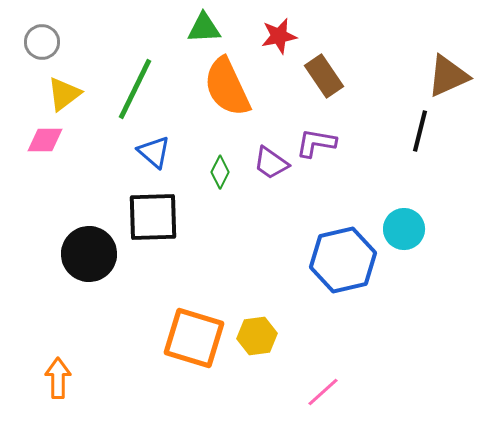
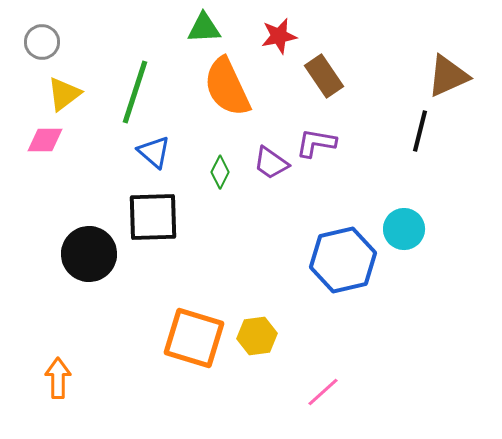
green line: moved 3 px down; rotated 8 degrees counterclockwise
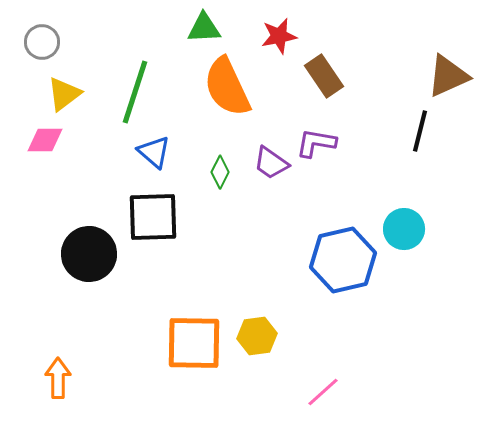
orange square: moved 5 px down; rotated 16 degrees counterclockwise
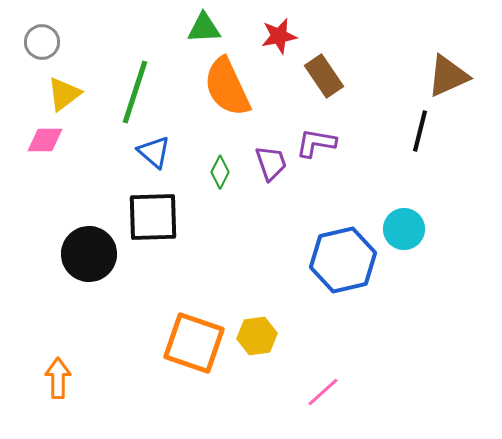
purple trapezoid: rotated 144 degrees counterclockwise
orange square: rotated 18 degrees clockwise
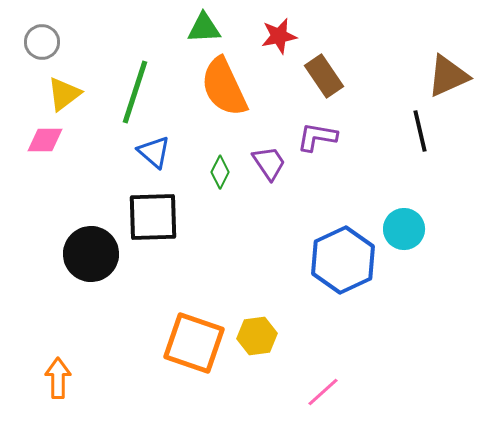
orange semicircle: moved 3 px left
black line: rotated 27 degrees counterclockwise
purple L-shape: moved 1 px right, 6 px up
purple trapezoid: moved 2 px left; rotated 15 degrees counterclockwise
black circle: moved 2 px right
blue hexagon: rotated 12 degrees counterclockwise
